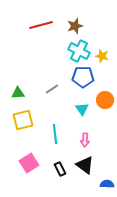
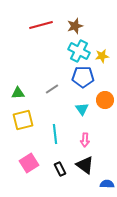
yellow star: rotated 24 degrees counterclockwise
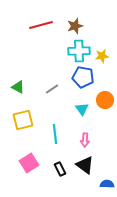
cyan cross: rotated 30 degrees counterclockwise
blue pentagon: rotated 10 degrees clockwise
green triangle: moved 6 px up; rotated 32 degrees clockwise
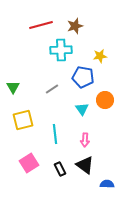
cyan cross: moved 18 px left, 1 px up
yellow star: moved 2 px left
green triangle: moved 5 px left; rotated 32 degrees clockwise
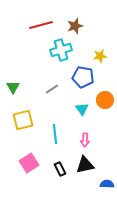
cyan cross: rotated 15 degrees counterclockwise
black triangle: rotated 48 degrees counterclockwise
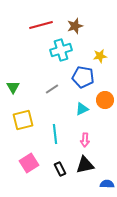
cyan triangle: rotated 40 degrees clockwise
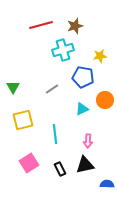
cyan cross: moved 2 px right
pink arrow: moved 3 px right, 1 px down
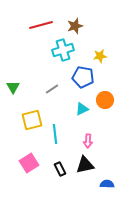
yellow square: moved 9 px right
